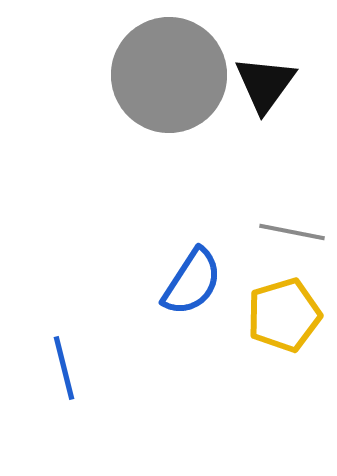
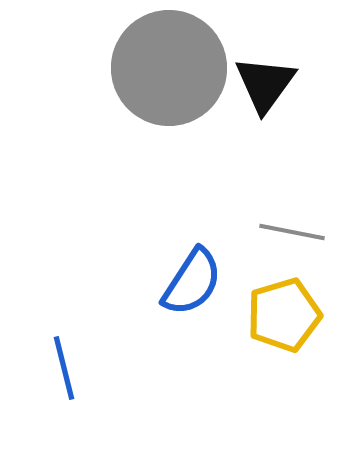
gray circle: moved 7 px up
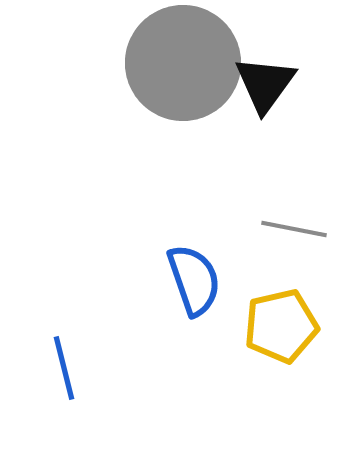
gray circle: moved 14 px right, 5 px up
gray line: moved 2 px right, 3 px up
blue semicircle: moved 2 px right, 2 px up; rotated 52 degrees counterclockwise
yellow pentagon: moved 3 px left, 11 px down; rotated 4 degrees clockwise
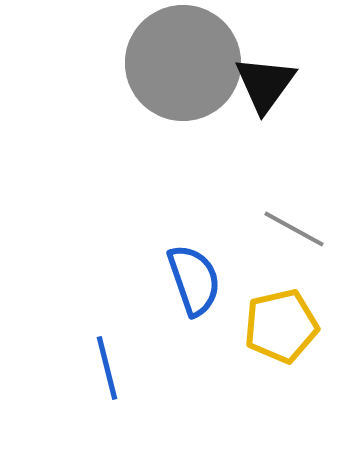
gray line: rotated 18 degrees clockwise
blue line: moved 43 px right
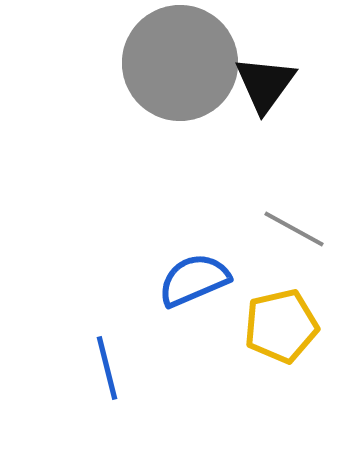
gray circle: moved 3 px left
blue semicircle: rotated 94 degrees counterclockwise
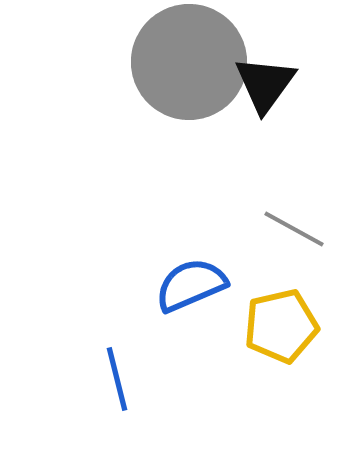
gray circle: moved 9 px right, 1 px up
blue semicircle: moved 3 px left, 5 px down
blue line: moved 10 px right, 11 px down
